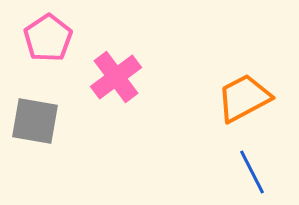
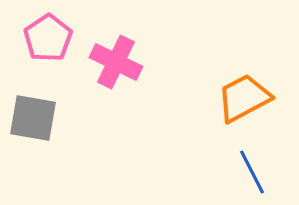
pink cross: moved 15 px up; rotated 27 degrees counterclockwise
gray square: moved 2 px left, 3 px up
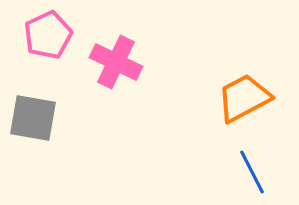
pink pentagon: moved 3 px up; rotated 9 degrees clockwise
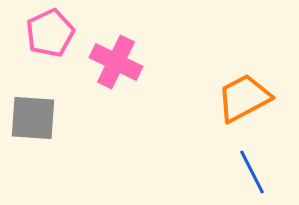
pink pentagon: moved 2 px right, 2 px up
gray square: rotated 6 degrees counterclockwise
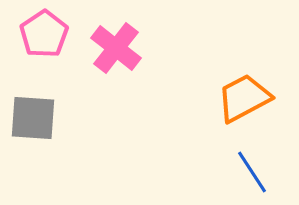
pink pentagon: moved 6 px left, 1 px down; rotated 9 degrees counterclockwise
pink cross: moved 14 px up; rotated 12 degrees clockwise
blue line: rotated 6 degrees counterclockwise
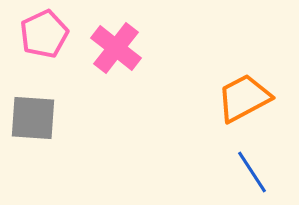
pink pentagon: rotated 9 degrees clockwise
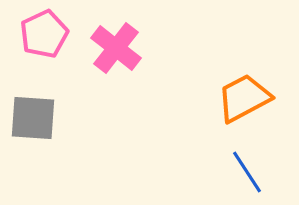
blue line: moved 5 px left
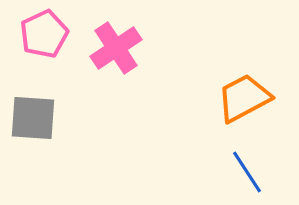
pink cross: rotated 18 degrees clockwise
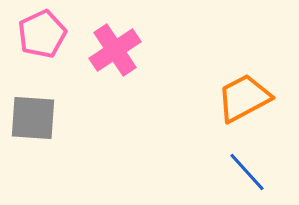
pink pentagon: moved 2 px left
pink cross: moved 1 px left, 2 px down
blue line: rotated 9 degrees counterclockwise
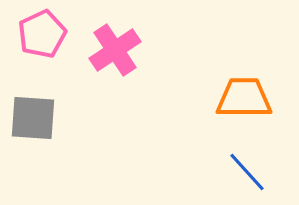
orange trapezoid: rotated 28 degrees clockwise
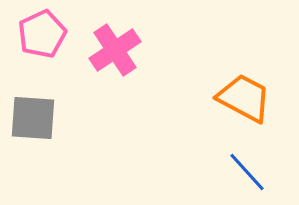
orange trapezoid: rotated 28 degrees clockwise
